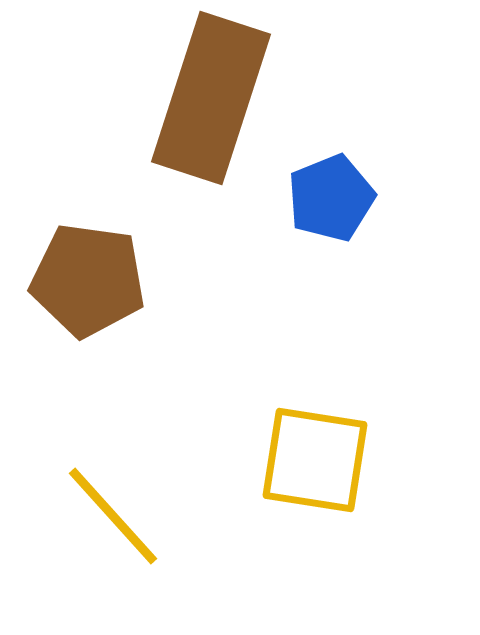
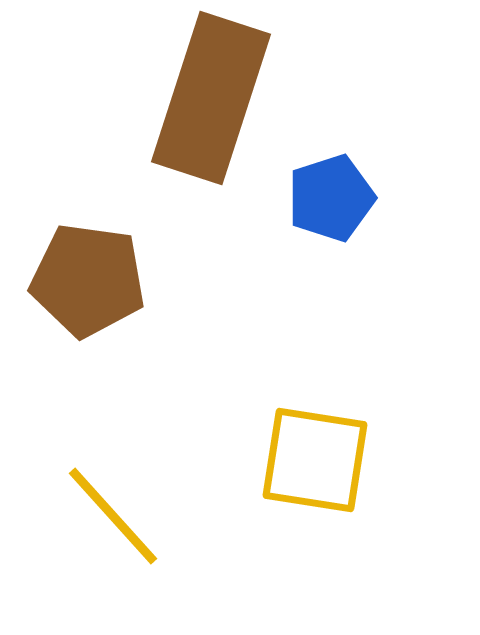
blue pentagon: rotated 4 degrees clockwise
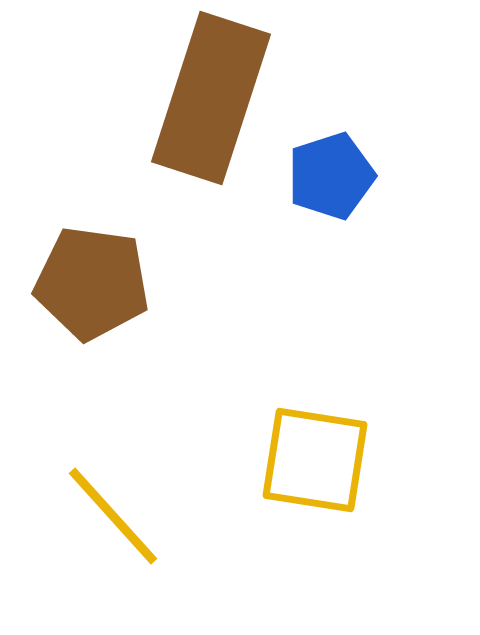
blue pentagon: moved 22 px up
brown pentagon: moved 4 px right, 3 px down
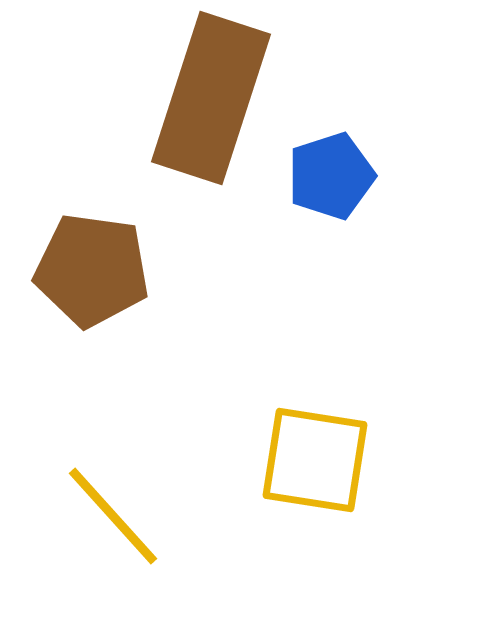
brown pentagon: moved 13 px up
